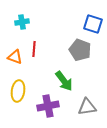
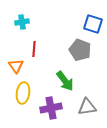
orange triangle: moved 1 px right, 9 px down; rotated 35 degrees clockwise
green arrow: moved 1 px right
yellow ellipse: moved 5 px right, 2 px down
purple cross: moved 3 px right, 2 px down
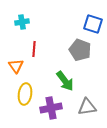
yellow ellipse: moved 2 px right, 1 px down
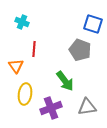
cyan cross: rotated 32 degrees clockwise
purple cross: rotated 10 degrees counterclockwise
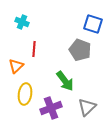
orange triangle: rotated 21 degrees clockwise
gray triangle: rotated 36 degrees counterclockwise
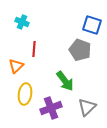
blue square: moved 1 px left, 1 px down
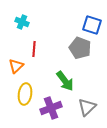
gray pentagon: moved 2 px up
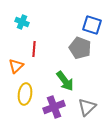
purple cross: moved 3 px right, 1 px up
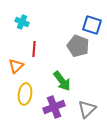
gray pentagon: moved 2 px left, 2 px up
green arrow: moved 3 px left
gray triangle: moved 2 px down
